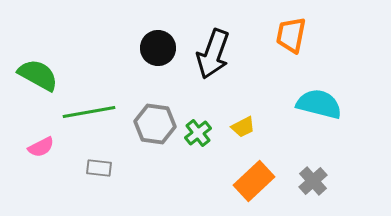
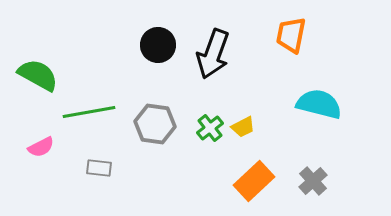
black circle: moved 3 px up
green cross: moved 12 px right, 5 px up
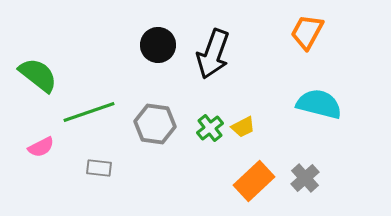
orange trapezoid: moved 16 px right, 3 px up; rotated 18 degrees clockwise
green semicircle: rotated 9 degrees clockwise
green line: rotated 9 degrees counterclockwise
gray cross: moved 8 px left, 3 px up
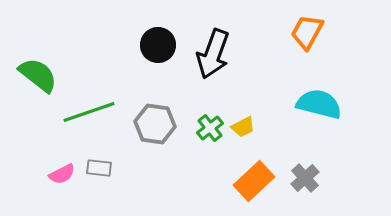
pink semicircle: moved 21 px right, 27 px down
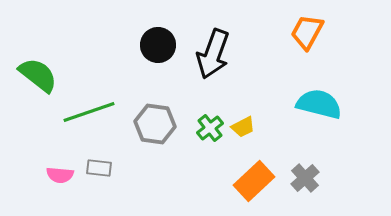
pink semicircle: moved 2 px left, 1 px down; rotated 32 degrees clockwise
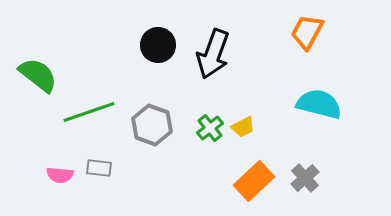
gray hexagon: moved 3 px left, 1 px down; rotated 12 degrees clockwise
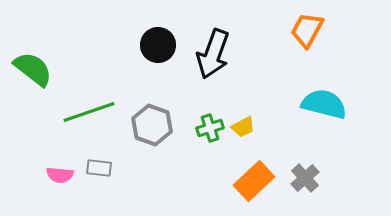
orange trapezoid: moved 2 px up
green semicircle: moved 5 px left, 6 px up
cyan semicircle: moved 5 px right
green cross: rotated 20 degrees clockwise
